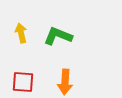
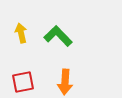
green L-shape: rotated 24 degrees clockwise
red square: rotated 15 degrees counterclockwise
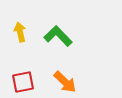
yellow arrow: moved 1 px left, 1 px up
orange arrow: rotated 50 degrees counterclockwise
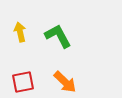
green L-shape: rotated 16 degrees clockwise
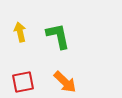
green L-shape: rotated 16 degrees clockwise
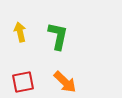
green L-shape: rotated 24 degrees clockwise
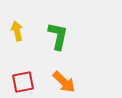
yellow arrow: moved 3 px left, 1 px up
orange arrow: moved 1 px left
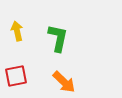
green L-shape: moved 2 px down
red square: moved 7 px left, 6 px up
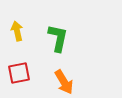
red square: moved 3 px right, 3 px up
orange arrow: rotated 15 degrees clockwise
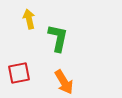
yellow arrow: moved 12 px right, 12 px up
